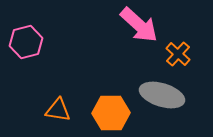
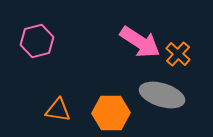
pink arrow: moved 1 px right, 17 px down; rotated 9 degrees counterclockwise
pink hexagon: moved 11 px right, 1 px up
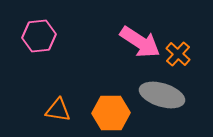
pink hexagon: moved 2 px right, 5 px up; rotated 8 degrees clockwise
